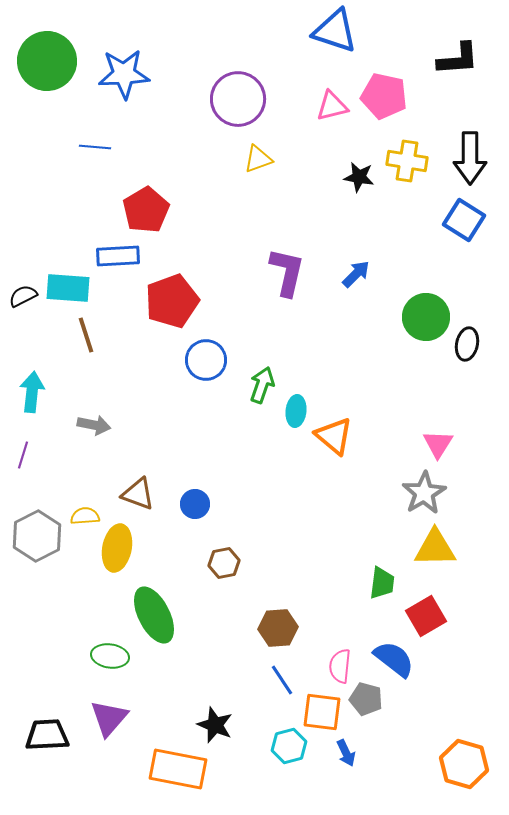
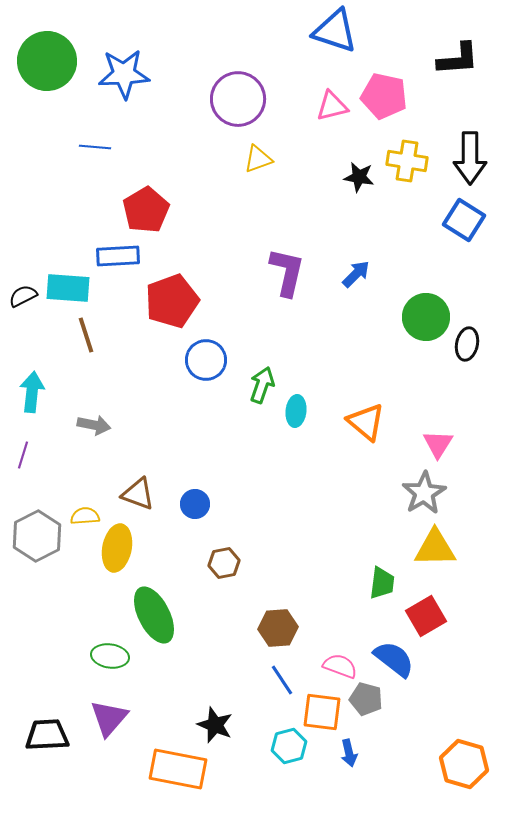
orange triangle at (334, 436): moved 32 px right, 14 px up
pink semicircle at (340, 666): rotated 104 degrees clockwise
blue arrow at (346, 753): moved 3 px right; rotated 12 degrees clockwise
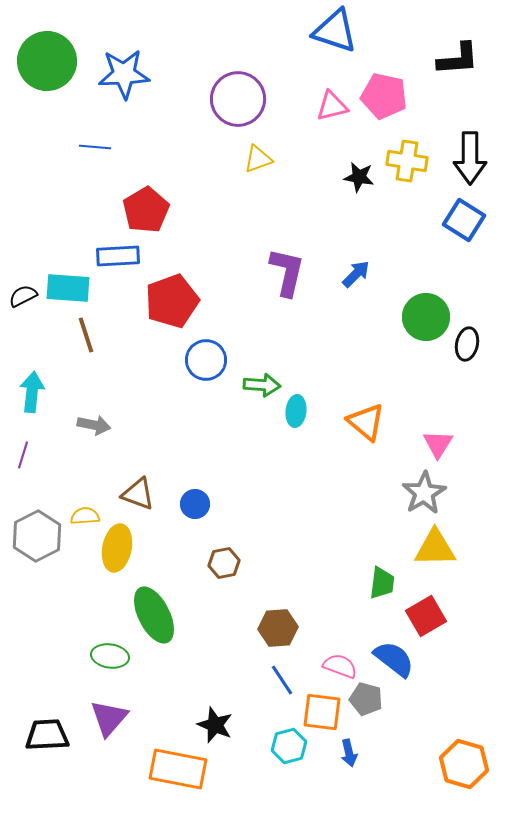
green arrow at (262, 385): rotated 75 degrees clockwise
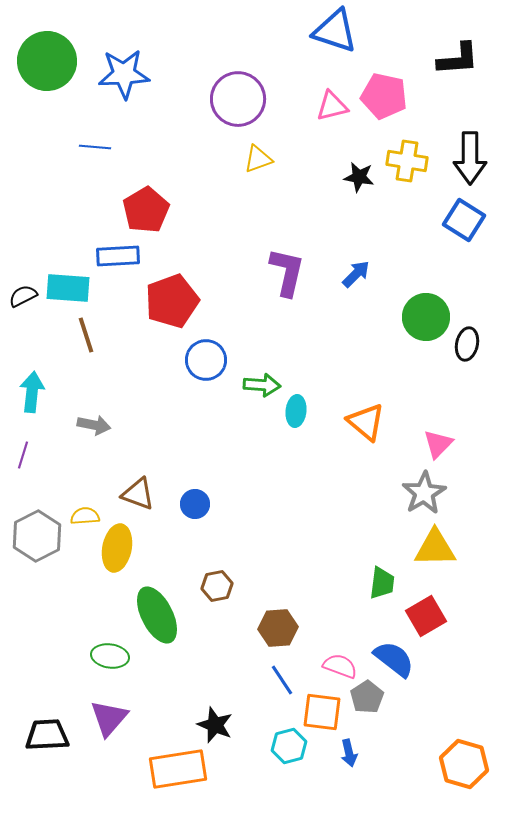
pink triangle at (438, 444): rotated 12 degrees clockwise
brown hexagon at (224, 563): moved 7 px left, 23 px down
green ellipse at (154, 615): moved 3 px right
gray pentagon at (366, 699): moved 1 px right, 2 px up; rotated 24 degrees clockwise
orange rectangle at (178, 769): rotated 20 degrees counterclockwise
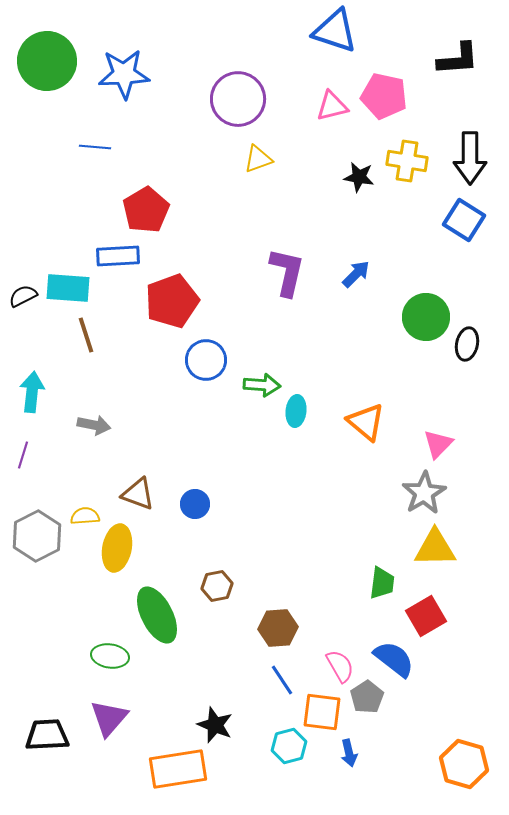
pink semicircle at (340, 666): rotated 40 degrees clockwise
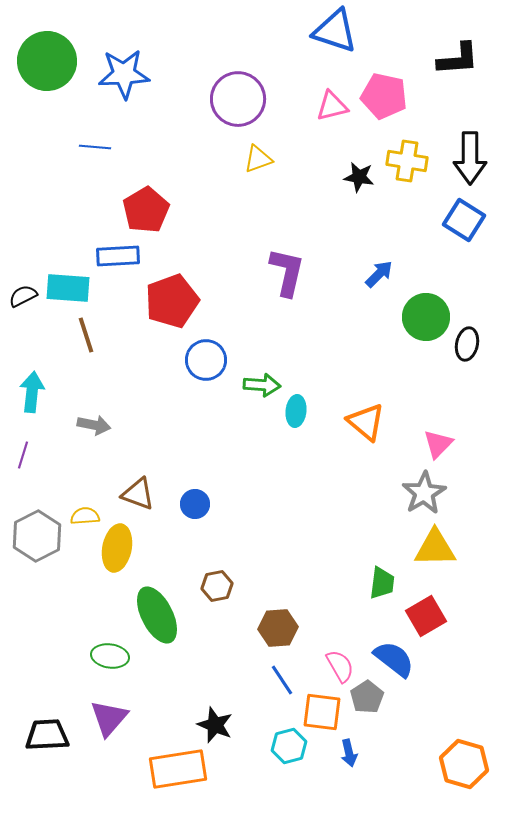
blue arrow at (356, 274): moved 23 px right
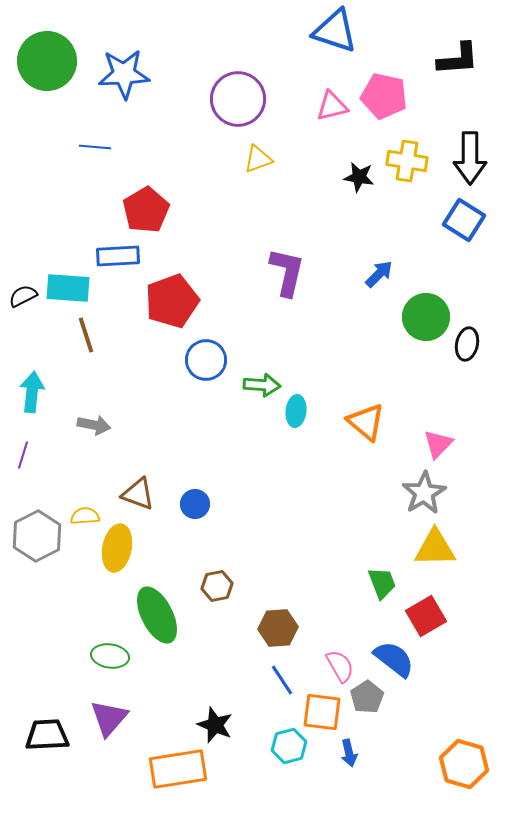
green trapezoid at (382, 583): rotated 28 degrees counterclockwise
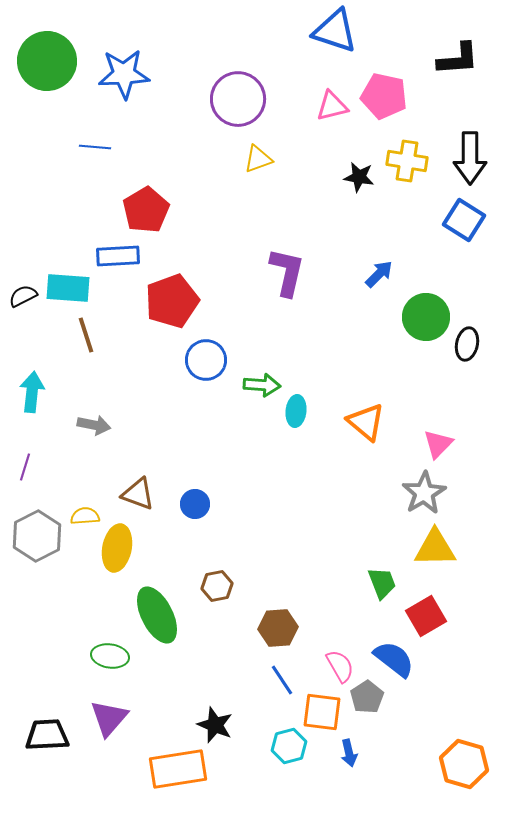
purple line at (23, 455): moved 2 px right, 12 px down
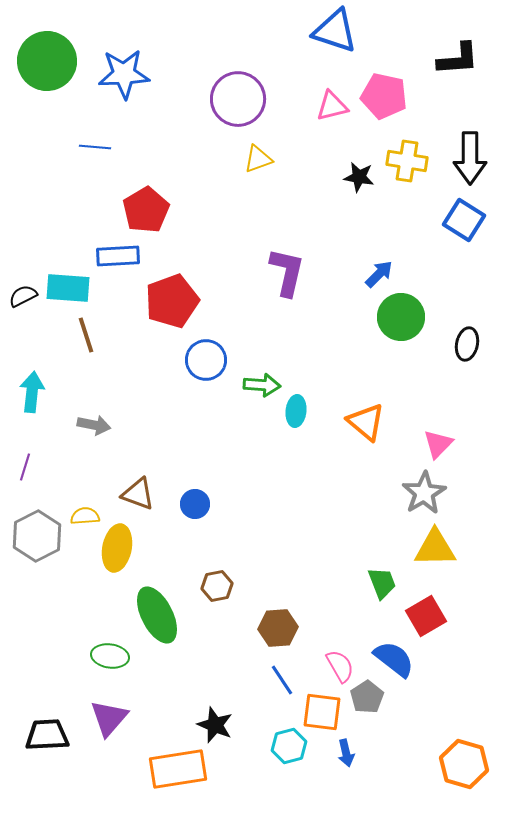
green circle at (426, 317): moved 25 px left
blue arrow at (349, 753): moved 3 px left
